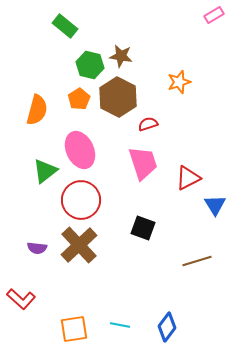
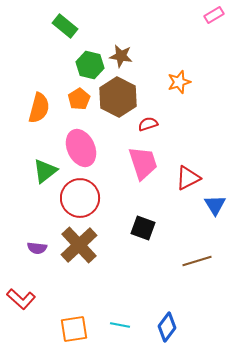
orange semicircle: moved 2 px right, 2 px up
pink ellipse: moved 1 px right, 2 px up
red circle: moved 1 px left, 2 px up
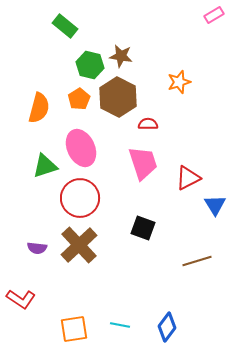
red semicircle: rotated 18 degrees clockwise
green triangle: moved 5 px up; rotated 20 degrees clockwise
red L-shape: rotated 8 degrees counterclockwise
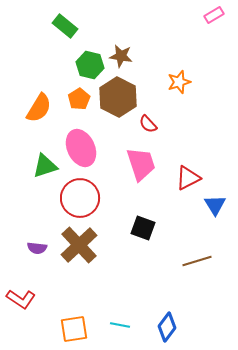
orange semicircle: rotated 16 degrees clockwise
red semicircle: rotated 132 degrees counterclockwise
pink trapezoid: moved 2 px left, 1 px down
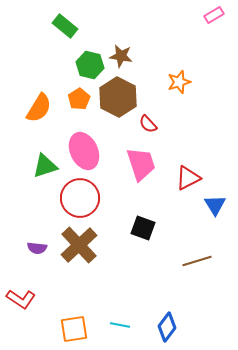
pink ellipse: moved 3 px right, 3 px down
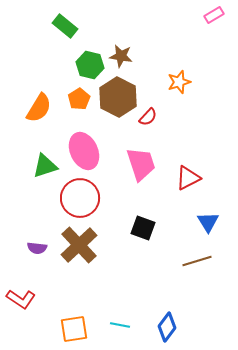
red semicircle: moved 7 px up; rotated 96 degrees counterclockwise
blue triangle: moved 7 px left, 17 px down
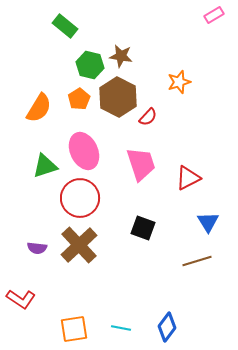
cyan line: moved 1 px right, 3 px down
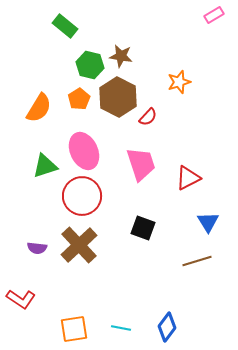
red circle: moved 2 px right, 2 px up
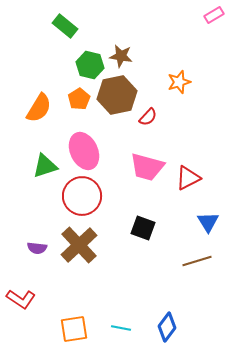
brown hexagon: moved 1 px left, 2 px up; rotated 21 degrees clockwise
pink trapezoid: moved 6 px right, 3 px down; rotated 123 degrees clockwise
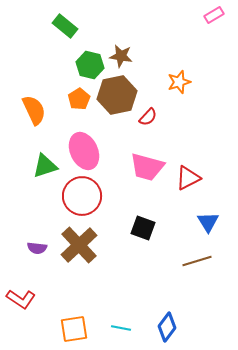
orange semicircle: moved 5 px left, 2 px down; rotated 56 degrees counterclockwise
